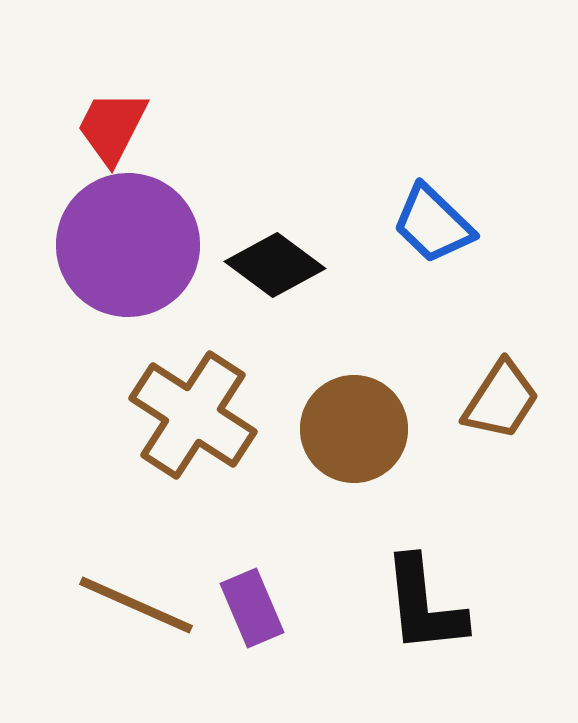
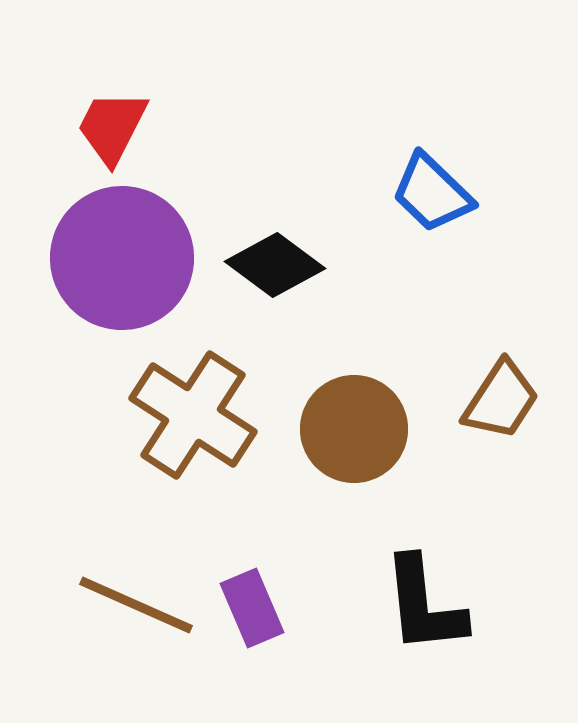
blue trapezoid: moved 1 px left, 31 px up
purple circle: moved 6 px left, 13 px down
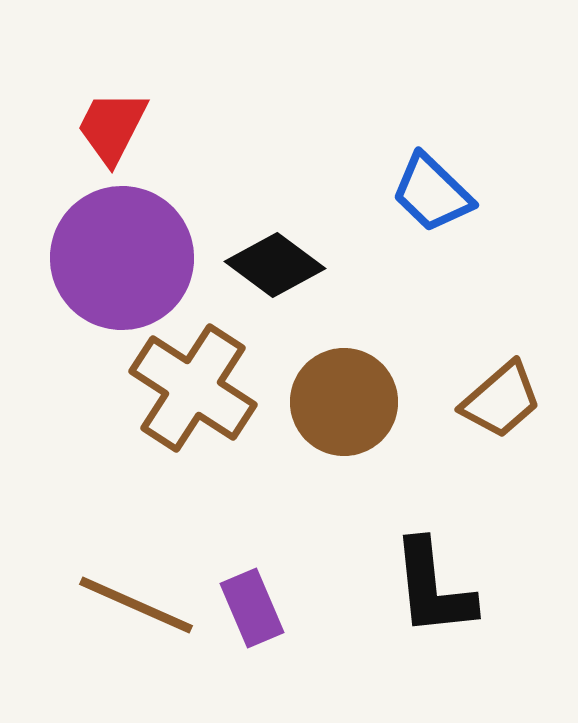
brown trapezoid: rotated 16 degrees clockwise
brown cross: moved 27 px up
brown circle: moved 10 px left, 27 px up
black L-shape: moved 9 px right, 17 px up
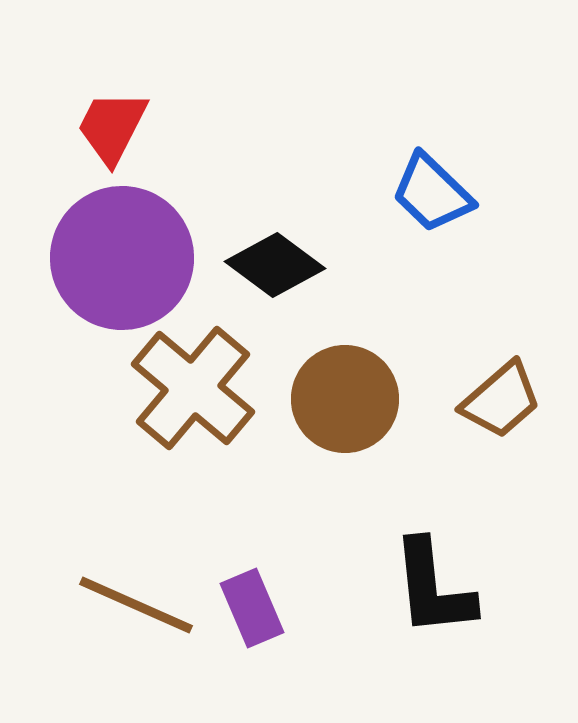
brown cross: rotated 7 degrees clockwise
brown circle: moved 1 px right, 3 px up
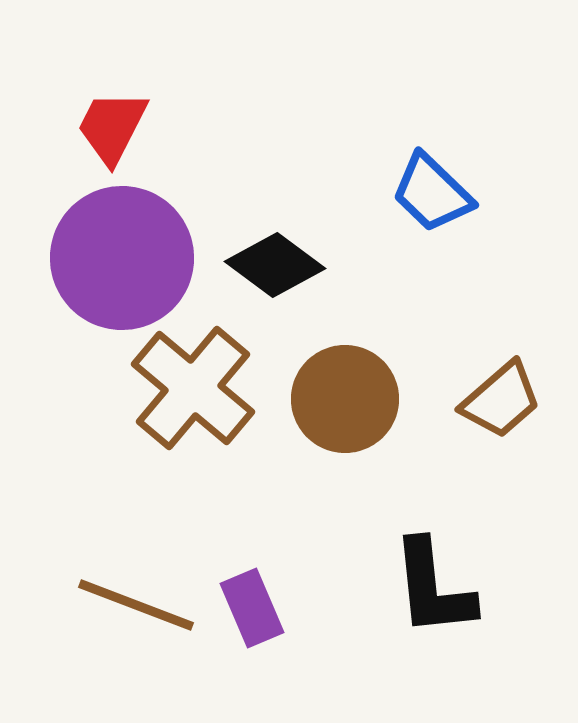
brown line: rotated 3 degrees counterclockwise
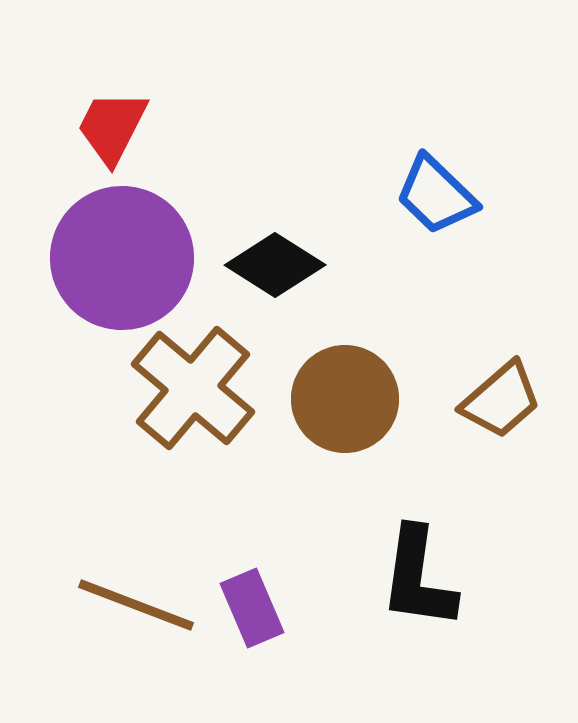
blue trapezoid: moved 4 px right, 2 px down
black diamond: rotated 4 degrees counterclockwise
black L-shape: moved 15 px left, 10 px up; rotated 14 degrees clockwise
